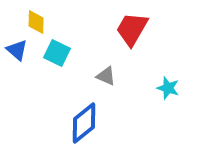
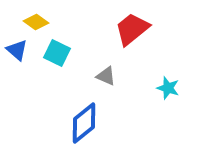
yellow diamond: rotated 55 degrees counterclockwise
red trapezoid: rotated 21 degrees clockwise
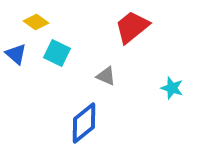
red trapezoid: moved 2 px up
blue triangle: moved 1 px left, 4 px down
cyan star: moved 4 px right
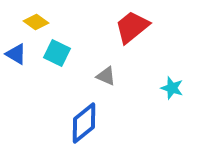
blue triangle: rotated 10 degrees counterclockwise
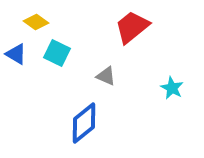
cyan star: rotated 10 degrees clockwise
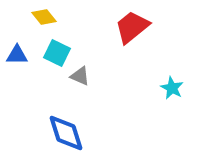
yellow diamond: moved 8 px right, 5 px up; rotated 15 degrees clockwise
blue triangle: moved 1 px right, 1 px down; rotated 30 degrees counterclockwise
gray triangle: moved 26 px left
blue diamond: moved 18 px left, 10 px down; rotated 69 degrees counterclockwise
